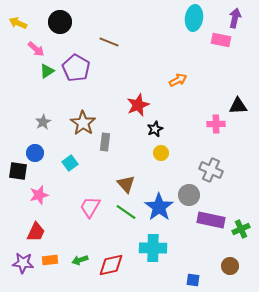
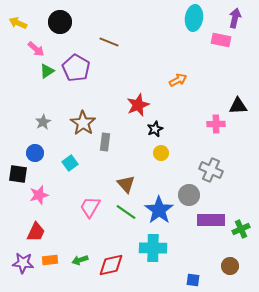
black square: moved 3 px down
blue star: moved 3 px down
purple rectangle: rotated 12 degrees counterclockwise
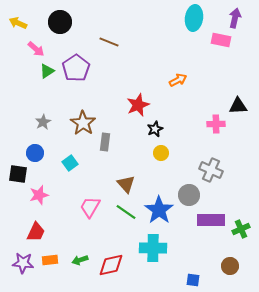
purple pentagon: rotated 8 degrees clockwise
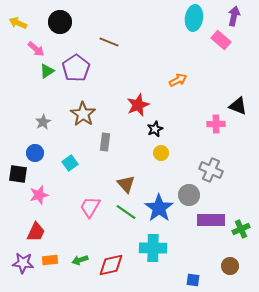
purple arrow: moved 1 px left, 2 px up
pink rectangle: rotated 30 degrees clockwise
black triangle: rotated 24 degrees clockwise
brown star: moved 9 px up
blue star: moved 2 px up
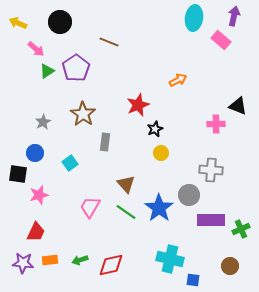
gray cross: rotated 20 degrees counterclockwise
cyan cross: moved 17 px right, 11 px down; rotated 12 degrees clockwise
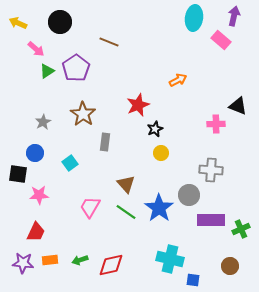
pink star: rotated 12 degrees clockwise
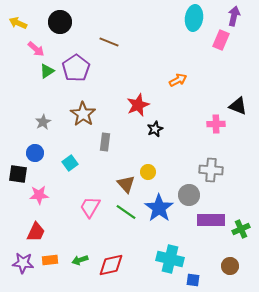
pink rectangle: rotated 72 degrees clockwise
yellow circle: moved 13 px left, 19 px down
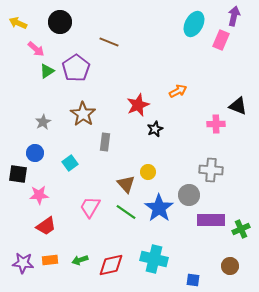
cyan ellipse: moved 6 px down; rotated 20 degrees clockwise
orange arrow: moved 11 px down
red trapezoid: moved 10 px right, 6 px up; rotated 30 degrees clockwise
cyan cross: moved 16 px left
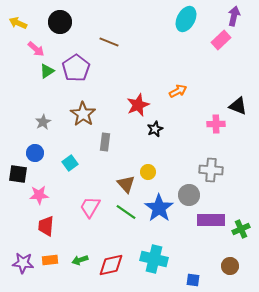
cyan ellipse: moved 8 px left, 5 px up
pink rectangle: rotated 24 degrees clockwise
red trapezoid: rotated 130 degrees clockwise
